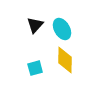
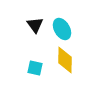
black triangle: rotated 18 degrees counterclockwise
cyan square: rotated 28 degrees clockwise
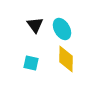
yellow diamond: moved 1 px right, 1 px up
cyan square: moved 4 px left, 5 px up
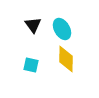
black triangle: moved 2 px left
cyan square: moved 2 px down
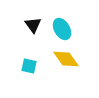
yellow diamond: rotated 36 degrees counterclockwise
cyan square: moved 2 px left, 1 px down
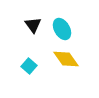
cyan square: rotated 28 degrees clockwise
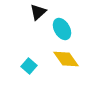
black triangle: moved 5 px right, 13 px up; rotated 24 degrees clockwise
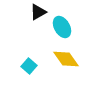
black triangle: rotated 12 degrees clockwise
cyan ellipse: moved 2 px up
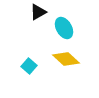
cyan ellipse: moved 2 px right, 1 px down
yellow diamond: rotated 12 degrees counterclockwise
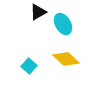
cyan ellipse: moved 1 px left, 4 px up
